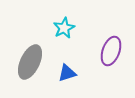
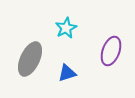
cyan star: moved 2 px right
gray ellipse: moved 3 px up
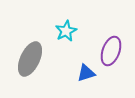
cyan star: moved 3 px down
blue triangle: moved 19 px right
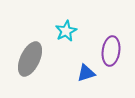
purple ellipse: rotated 12 degrees counterclockwise
